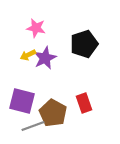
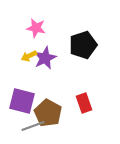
black pentagon: moved 1 px left, 1 px down
yellow arrow: moved 1 px right, 1 px down
brown pentagon: moved 5 px left
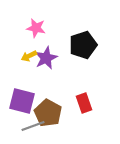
purple star: moved 1 px right
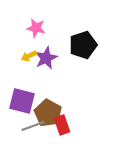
red rectangle: moved 22 px left, 22 px down
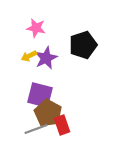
purple square: moved 18 px right, 6 px up
gray line: moved 3 px right, 3 px down
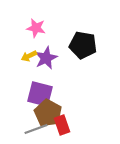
black pentagon: rotated 28 degrees clockwise
purple square: moved 1 px up
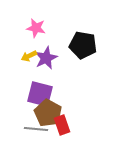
gray line: rotated 25 degrees clockwise
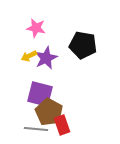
brown pentagon: moved 1 px right, 1 px up
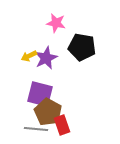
pink star: moved 20 px right, 5 px up
black pentagon: moved 1 px left, 2 px down
brown pentagon: moved 1 px left
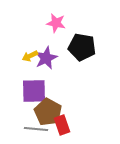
yellow arrow: moved 1 px right
purple square: moved 6 px left, 3 px up; rotated 16 degrees counterclockwise
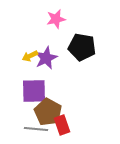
pink star: moved 4 px up; rotated 24 degrees counterclockwise
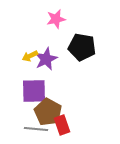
purple star: moved 1 px down
